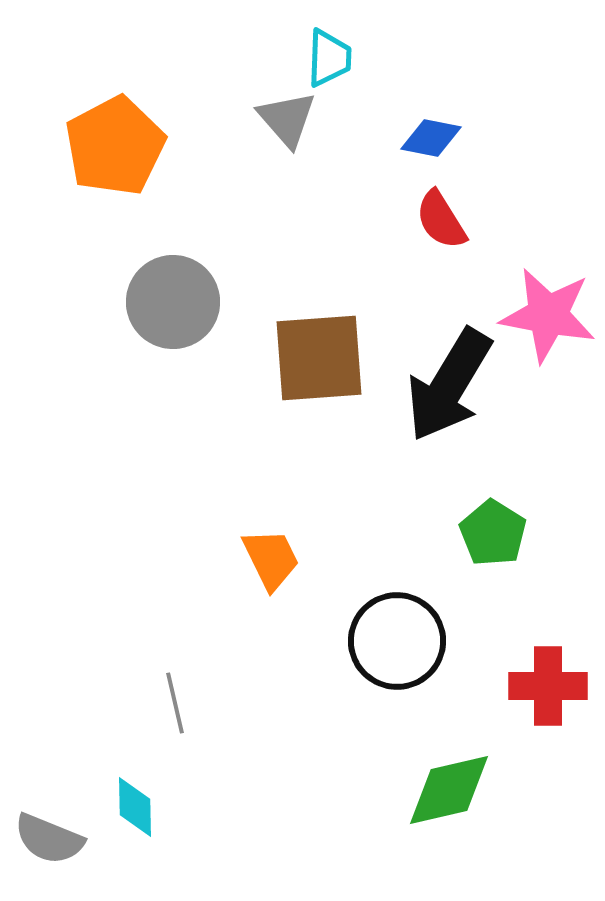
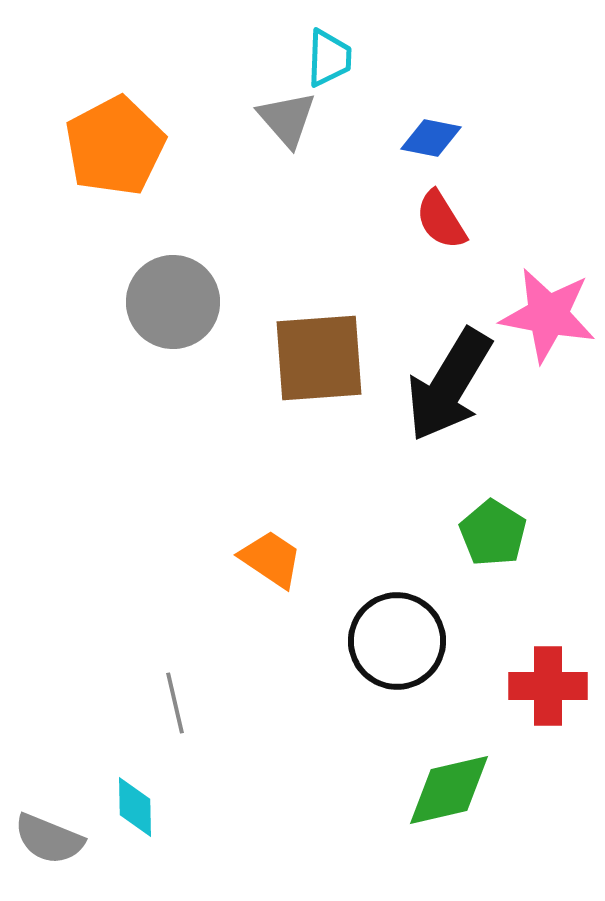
orange trapezoid: rotated 30 degrees counterclockwise
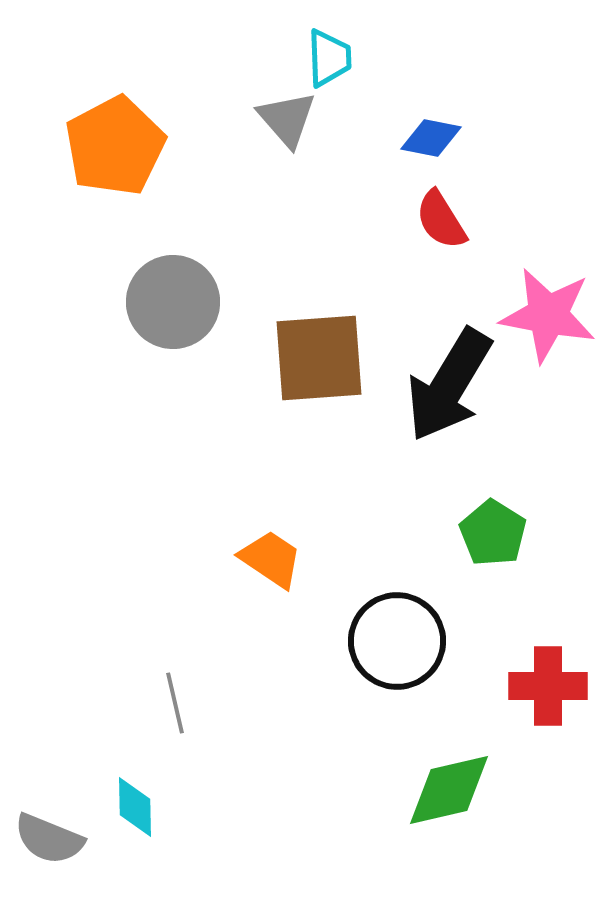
cyan trapezoid: rotated 4 degrees counterclockwise
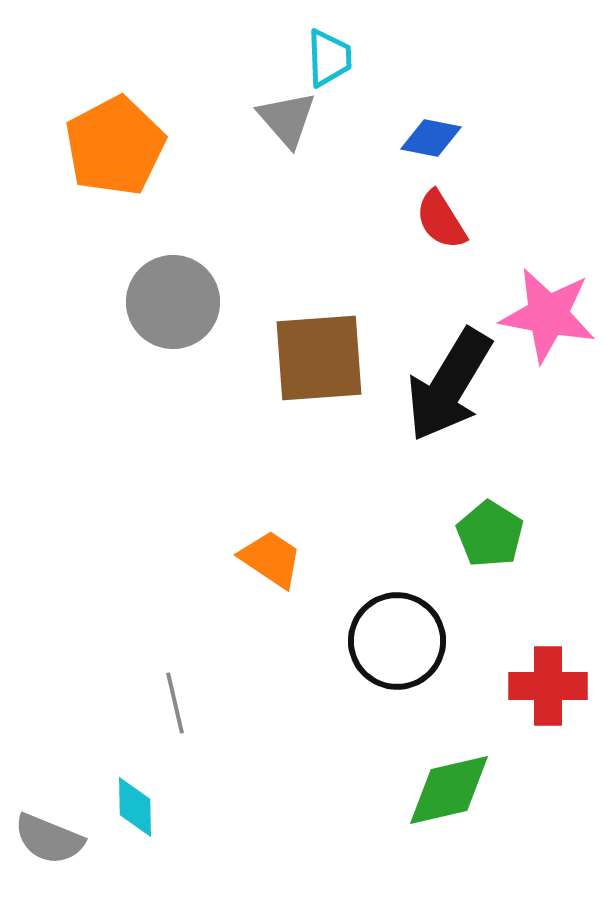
green pentagon: moved 3 px left, 1 px down
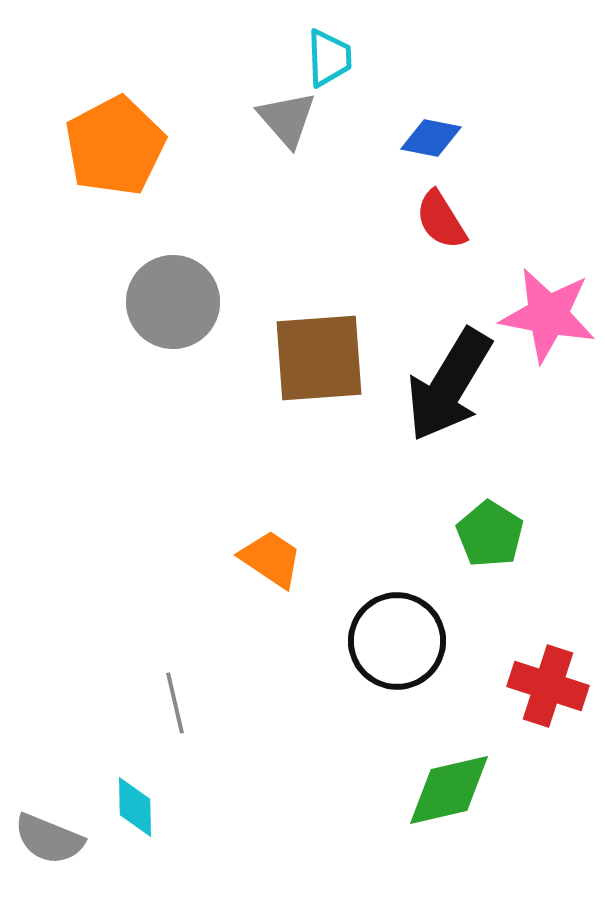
red cross: rotated 18 degrees clockwise
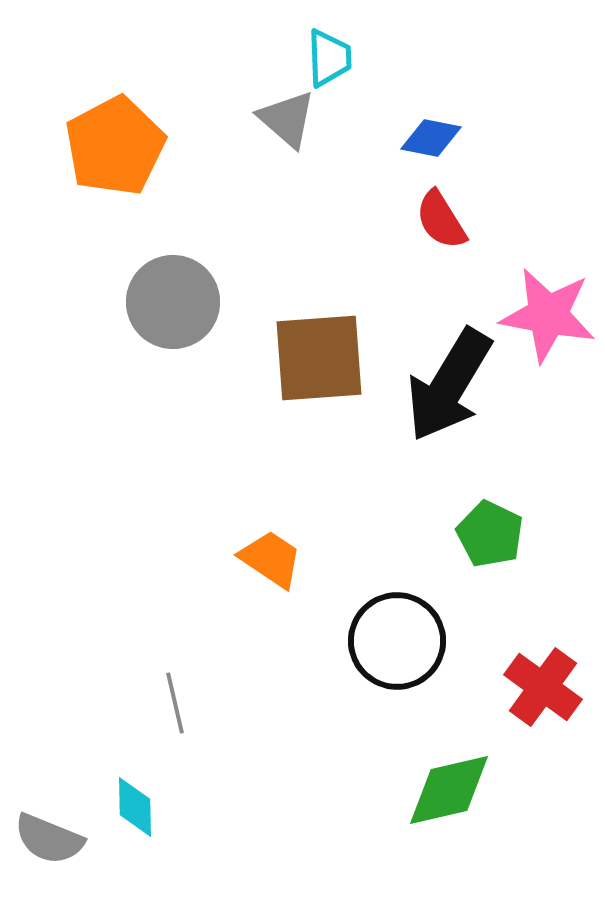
gray triangle: rotated 8 degrees counterclockwise
green pentagon: rotated 6 degrees counterclockwise
red cross: moved 5 px left, 1 px down; rotated 18 degrees clockwise
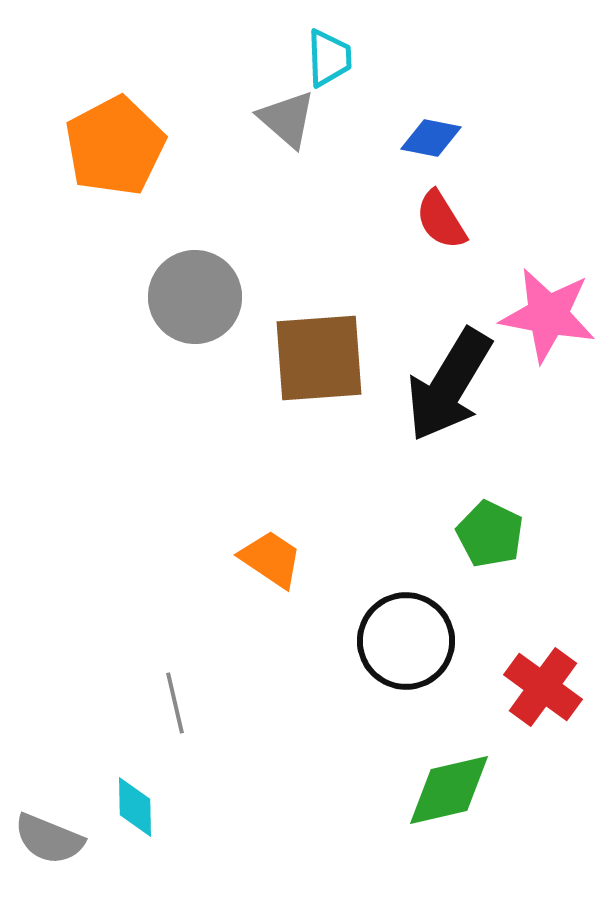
gray circle: moved 22 px right, 5 px up
black circle: moved 9 px right
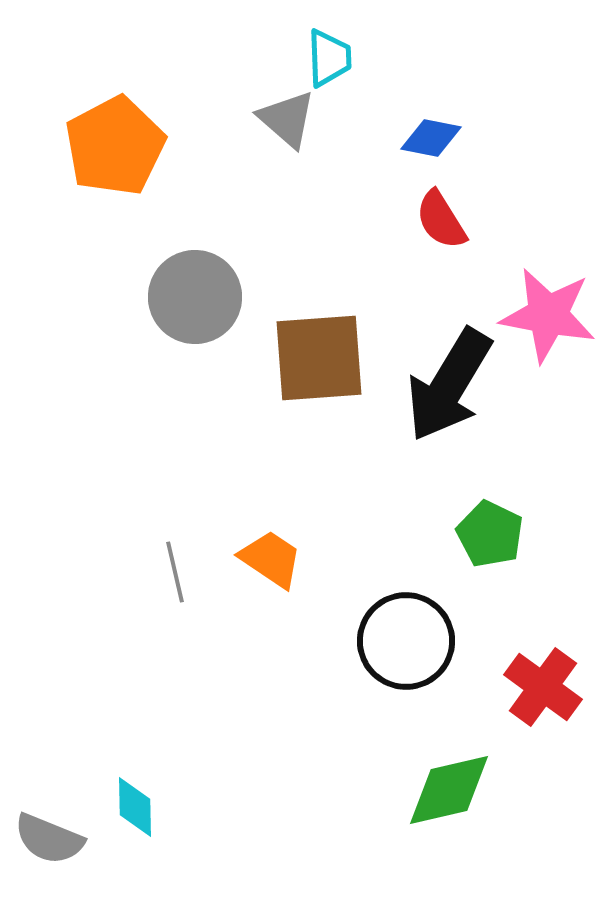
gray line: moved 131 px up
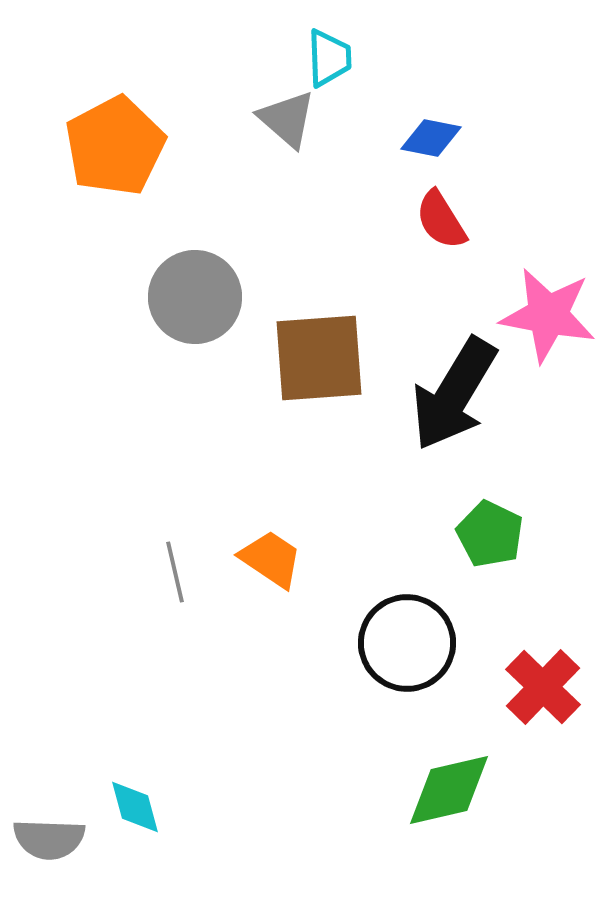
black arrow: moved 5 px right, 9 px down
black circle: moved 1 px right, 2 px down
red cross: rotated 8 degrees clockwise
cyan diamond: rotated 14 degrees counterclockwise
gray semicircle: rotated 20 degrees counterclockwise
